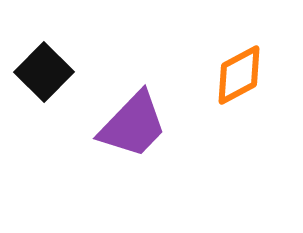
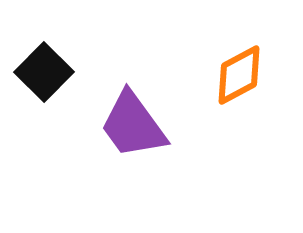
purple trapezoid: rotated 100 degrees clockwise
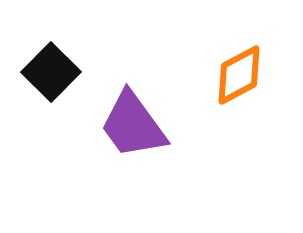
black square: moved 7 px right
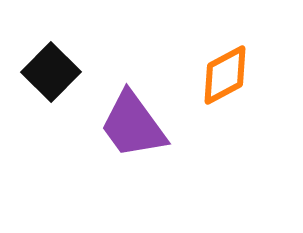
orange diamond: moved 14 px left
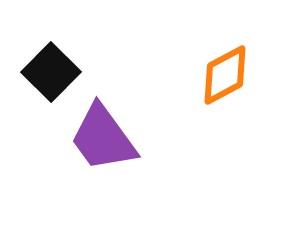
purple trapezoid: moved 30 px left, 13 px down
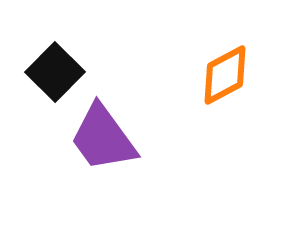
black square: moved 4 px right
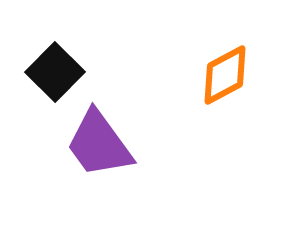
purple trapezoid: moved 4 px left, 6 px down
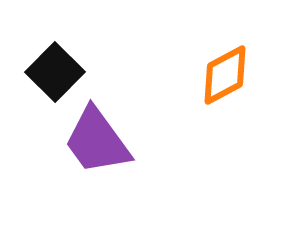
purple trapezoid: moved 2 px left, 3 px up
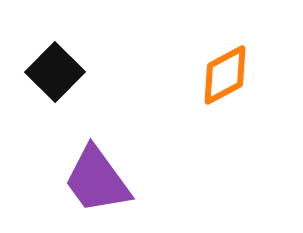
purple trapezoid: moved 39 px down
